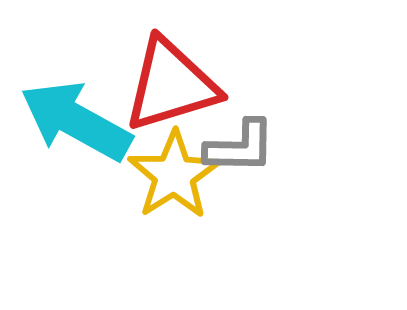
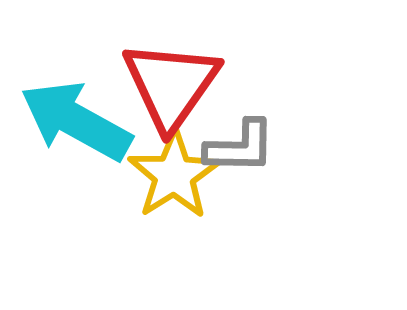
red triangle: rotated 38 degrees counterclockwise
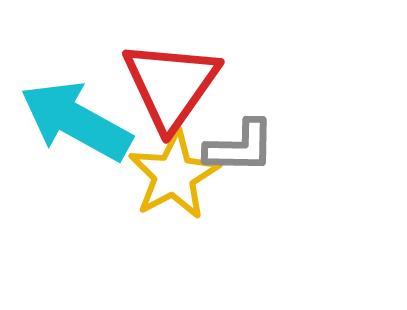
yellow star: rotated 4 degrees clockwise
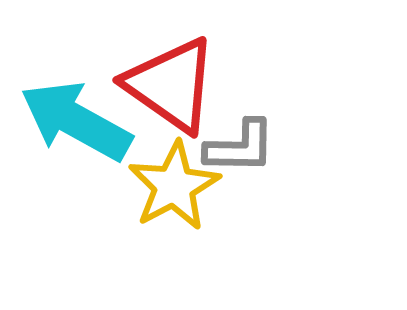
red triangle: rotated 30 degrees counterclockwise
yellow star: moved 11 px down
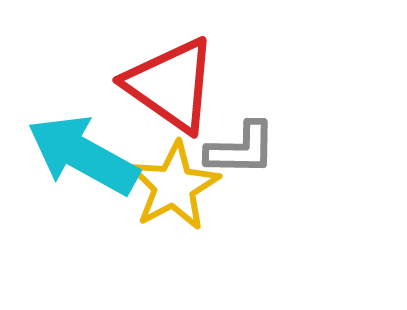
cyan arrow: moved 7 px right, 34 px down
gray L-shape: moved 1 px right, 2 px down
